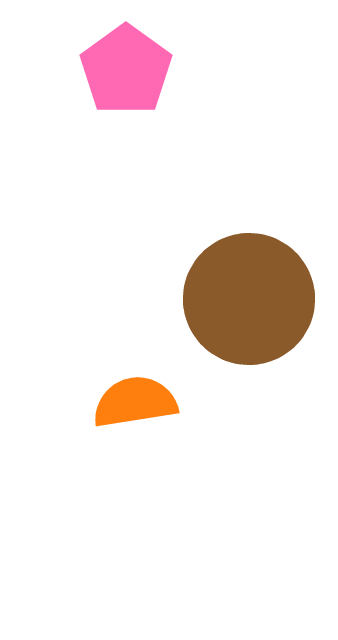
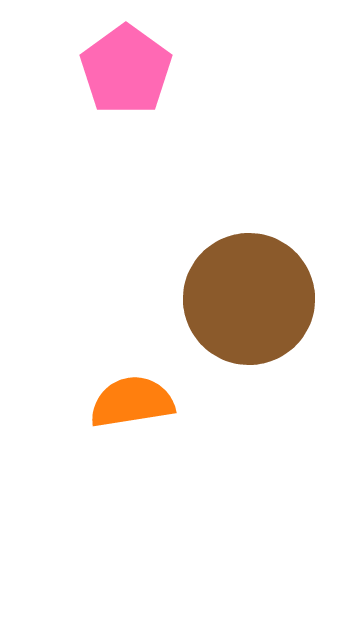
orange semicircle: moved 3 px left
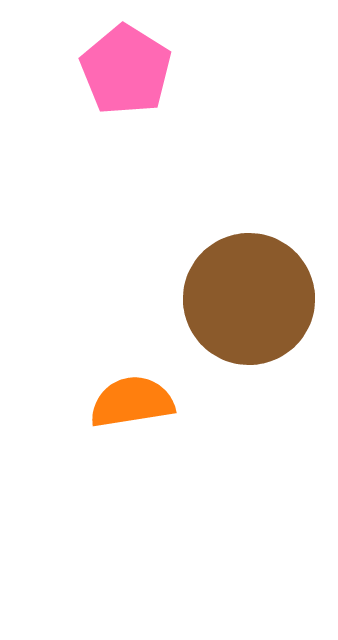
pink pentagon: rotated 4 degrees counterclockwise
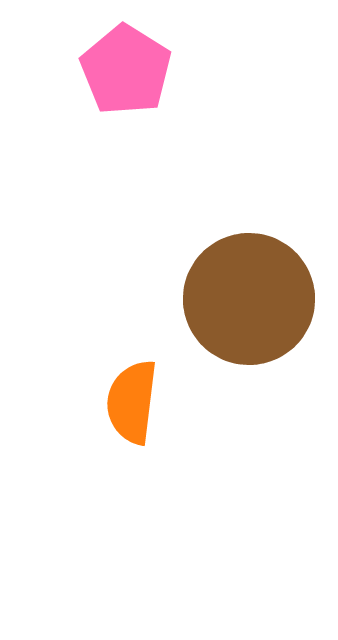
orange semicircle: rotated 74 degrees counterclockwise
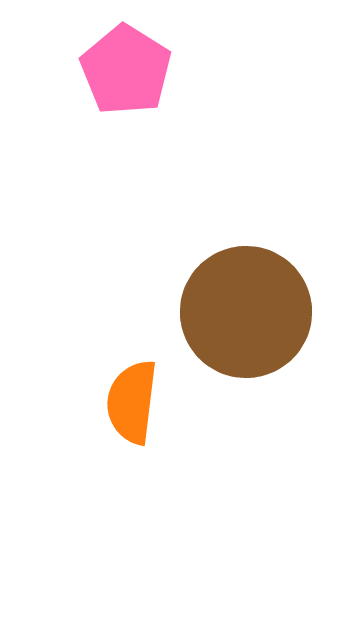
brown circle: moved 3 px left, 13 px down
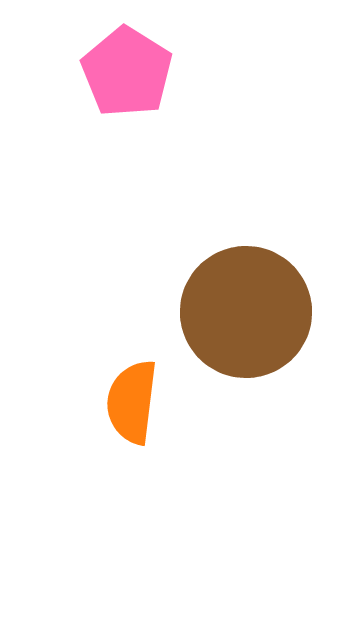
pink pentagon: moved 1 px right, 2 px down
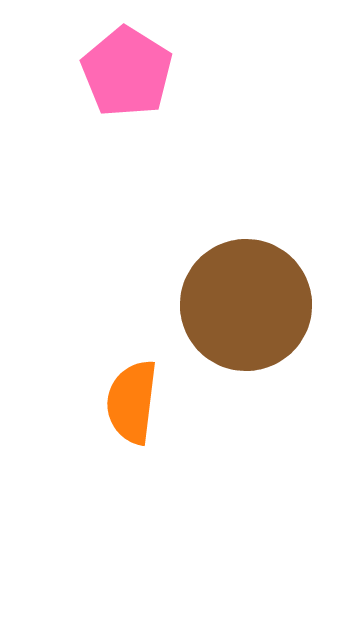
brown circle: moved 7 px up
